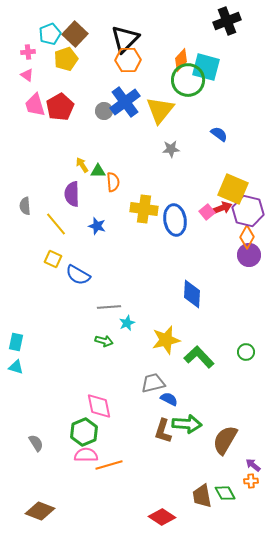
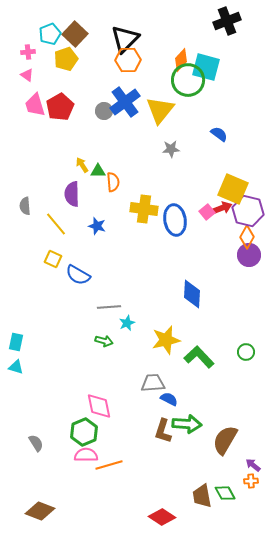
gray trapezoid at (153, 383): rotated 10 degrees clockwise
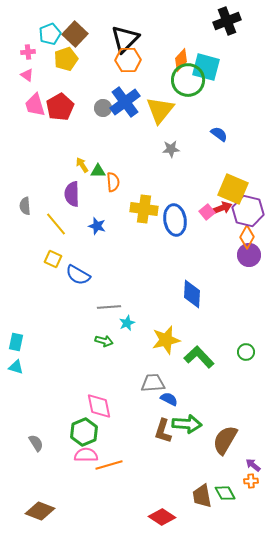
gray circle at (104, 111): moved 1 px left, 3 px up
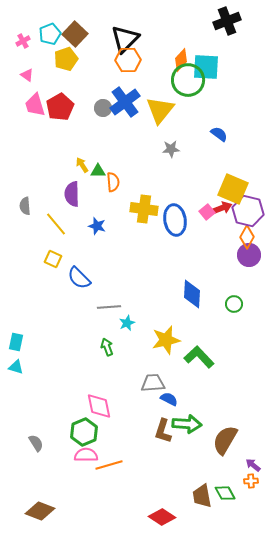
pink cross at (28, 52): moved 5 px left, 11 px up; rotated 24 degrees counterclockwise
cyan square at (206, 67): rotated 12 degrees counterclockwise
blue semicircle at (78, 275): moved 1 px right, 3 px down; rotated 15 degrees clockwise
green arrow at (104, 341): moved 3 px right, 6 px down; rotated 126 degrees counterclockwise
green circle at (246, 352): moved 12 px left, 48 px up
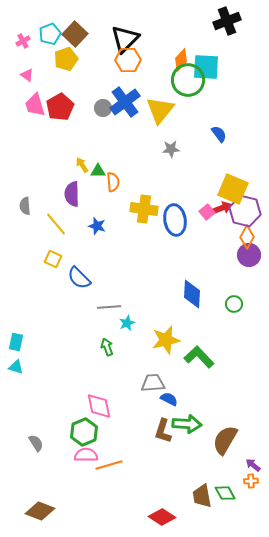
blue semicircle at (219, 134): rotated 18 degrees clockwise
purple hexagon at (248, 211): moved 3 px left
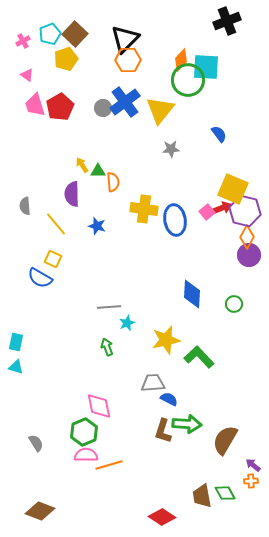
blue semicircle at (79, 278): moved 39 px left; rotated 15 degrees counterclockwise
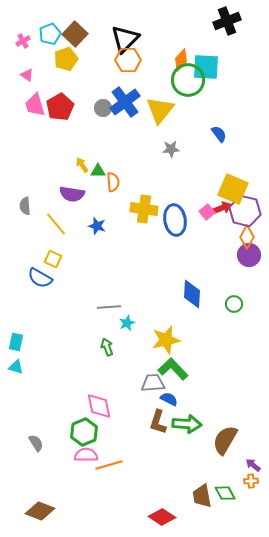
purple semicircle at (72, 194): rotated 80 degrees counterclockwise
green L-shape at (199, 357): moved 26 px left, 12 px down
brown L-shape at (163, 431): moved 5 px left, 9 px up
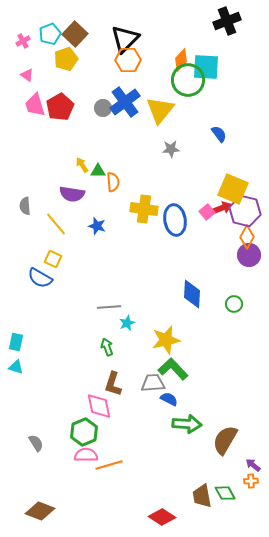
brown L-shape at (158, 422): moved 45 px left, 38 px up
